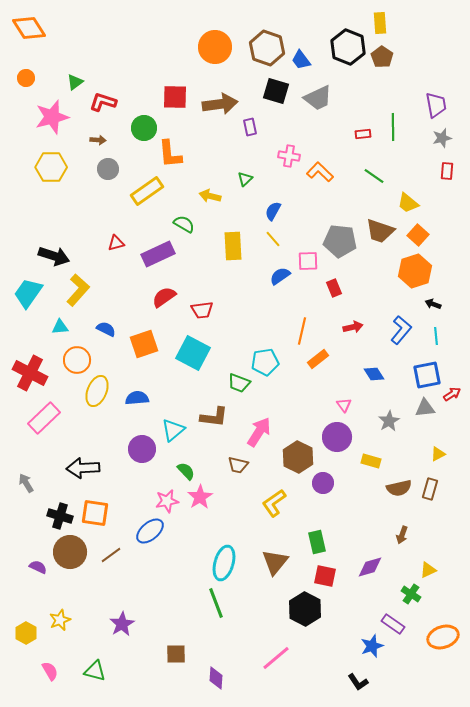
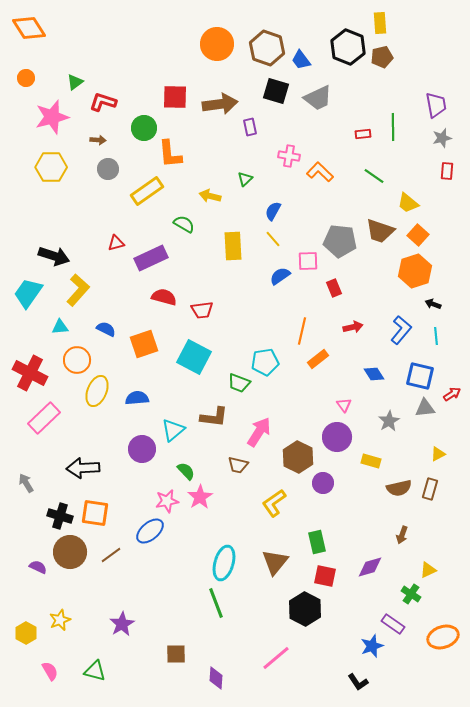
orange circle at (215, 47): moved 2 px right, 3 px up
brown pentagon at (382, 57): rotated 25 degrees clockwise
purple rectangle at (158, 254): moved 7 px left, 4 px down
red semicircle at (164, 297): rotated 50 degrees clockwise
cyan square at (193, 353): moved 1 px right, 4 px down
blue square at (427, 375): moved 7 px left, 1 px down; rotated 24 degrees clockwise
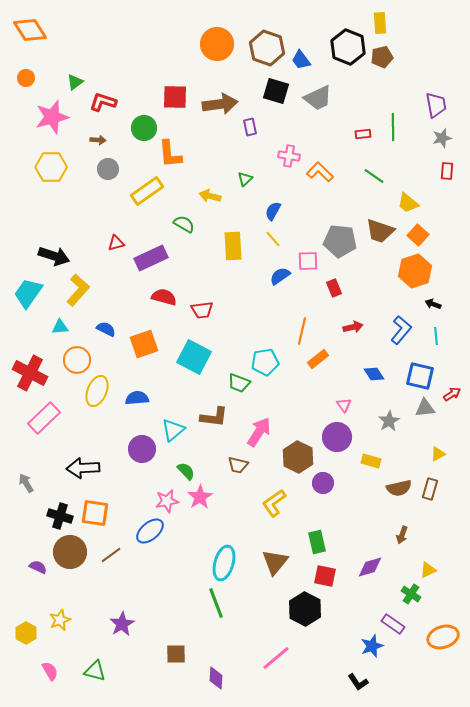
orange diamond at (29, 28): moved 1 px right, 2 px down
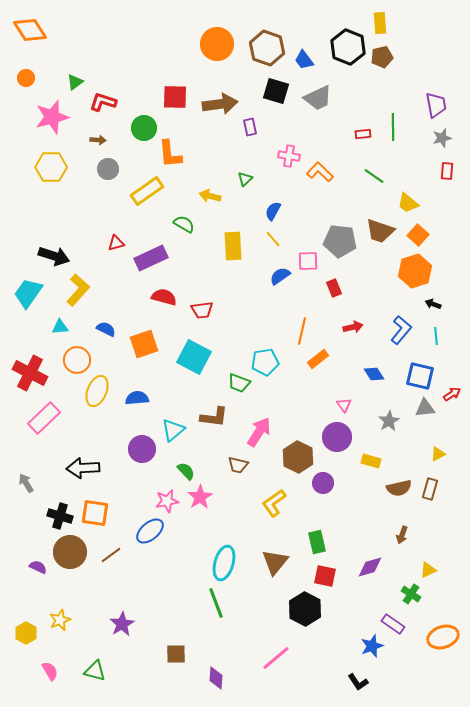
blue trapezoid at (301, 60): moved 3 px right
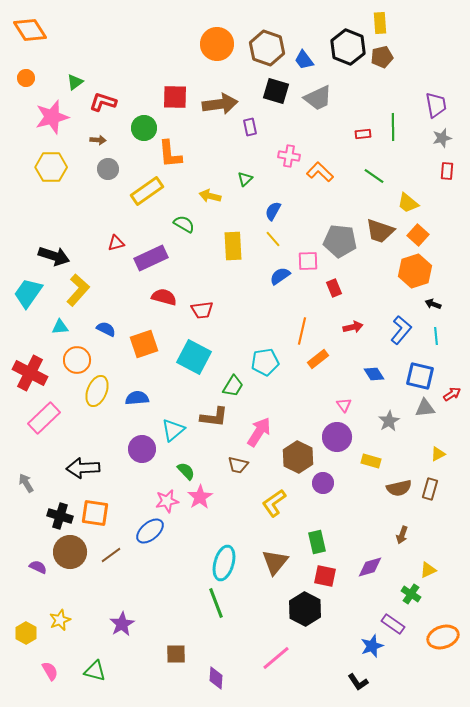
green trapezoid at (239, 383): moved 6 px left, 3 px down; rotated 80 degrees counterclockwise
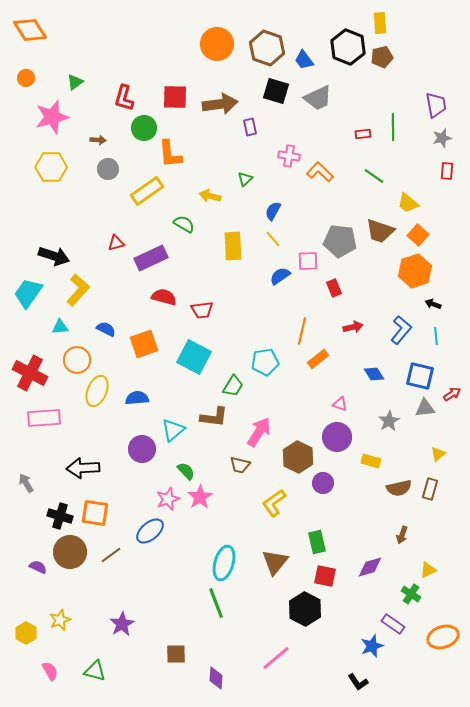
red L-shape at (103, 102): moved 21 px right, 4 px up; rotated 92 degrees counterclockwise
pink triangle at (344, 405): moved 4 px left, 1 px up; rotated 35 degrees counterclockwise
pink rectangle at (44, 418): rotated 40 degrees clockwise
yellow triangle at (438, 454): rotated 14 degrees counterclockwise
brown trapezoid at (238, 465): moved 2 px right
pink star at (167, 501): moved 1 px right, 2 px up; rotated 10 degrees counterclockwise
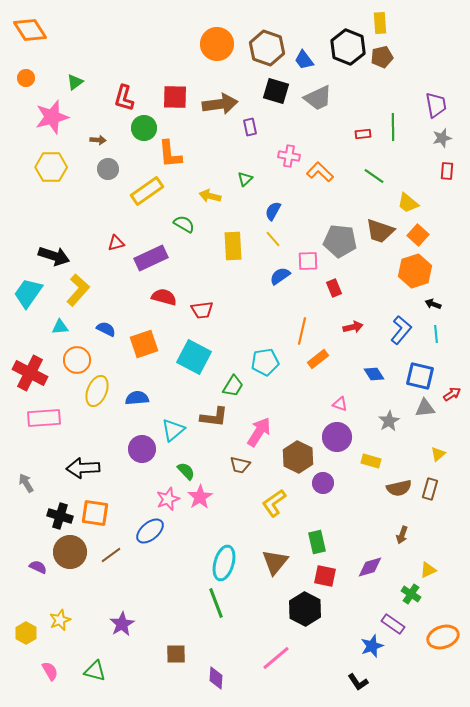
cyan line at (436, 336): moved 2 px up
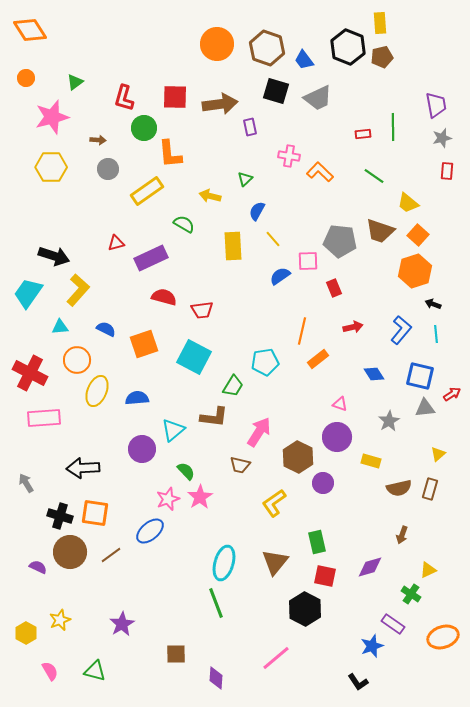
blue semicircle at (273, 211): moved 16 px left
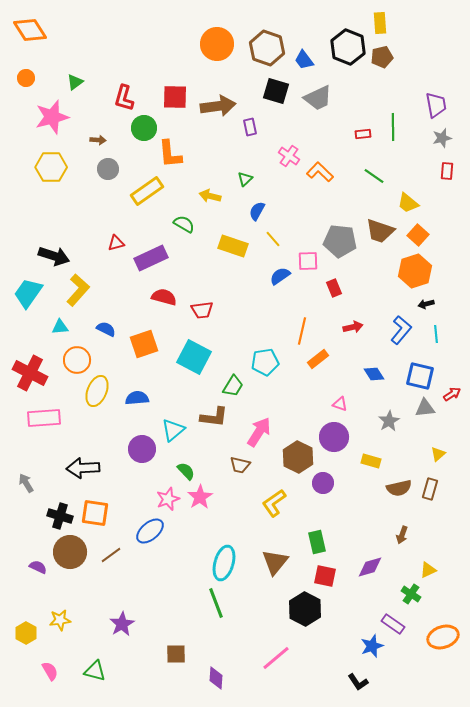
brown arrow at (220, 104): moved 2 px left, 2 px down
pink cross at (289, 156): rotated 25 degrees clockwise
yellow rectangle at (233, 246): rotated 68 degrees counterclockwise
black arrow at (433, 304): moved 7 px left; rotated 35 degrees counterclockwise
purple circle at (337, 437): moved 3 px left
yellow star at (60, 620): rotated 15 degrees clockwise
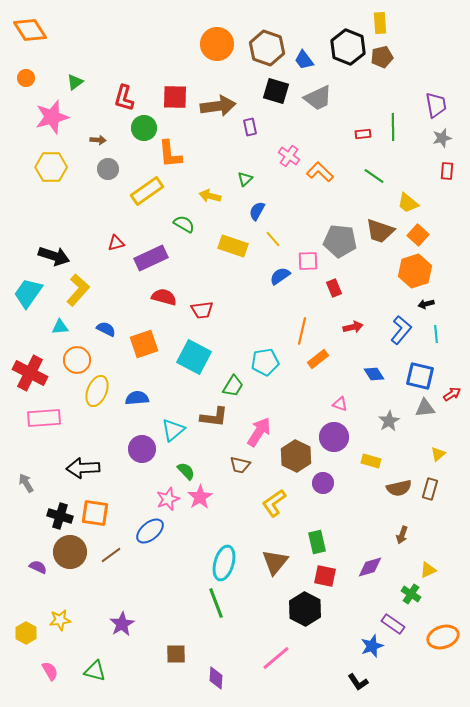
brown hexagon at (298, 457): moved 2 px left, 1 px up
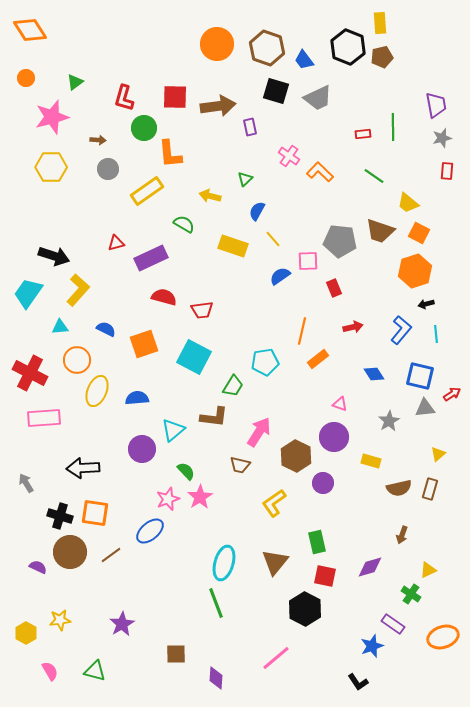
orange square at (418, 235): moved 1 px right, 2 px up; rotated 15 degrees counterclockwise
